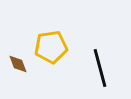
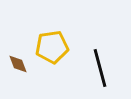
yellow pentagon: moved 1 px right
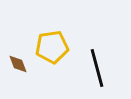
black line: moved 3 px left
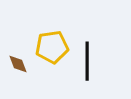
black line: moved 10 px left, 7 px up; rotated 15 degrees clockwise
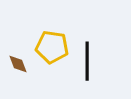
yellow pentagon: rotated 16 degrees clockwise
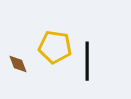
yellow pentagon: moved 3 px right
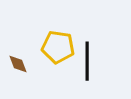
yellow pentagon: moved 3 px right
